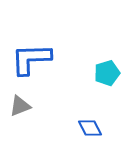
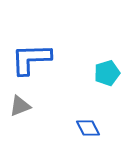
blue diamond: moved 2 px left
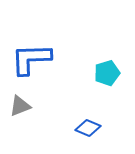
blue diamond: rotated 40 degrees counterclockwise
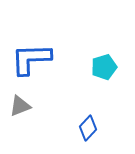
cyan pentagon: moved 3 px left, 6 px up
blue diamond: rotated 70 degrees counterclockwise
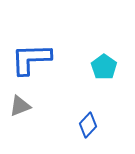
cyan pentagon: rotated 20 degrees counterclockwise
blue diamond: moved 3 px up
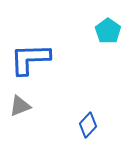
blue L-shape: moved 1 px left
cyan pentagon: moved 4 px right, 36 px up
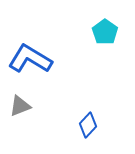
cyan pentagon: moved 3 px left, 1 px down
blue L-shape: rotated 33 degrees clockwise
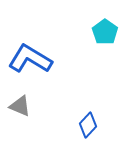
gray triangle: rotated 45 degrees clockwise
